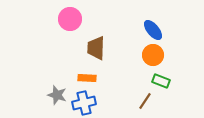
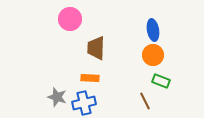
blue ellipse: rotated 30 degrees clockwise
orange rectangle: moved 3 px right
gray star: moved 2 px down
brown line: rotated 60 degrees counterclockwise
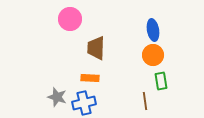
green rectangle: rotated 60 degrees clockwise
brown line: rotated 18 degrees clockwise
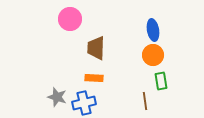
orange rectangle: moved 4 px right
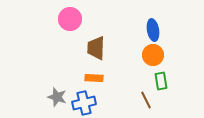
brown line: moved 1 px right, 1 px up; rotated 18 degrees counterclockwise
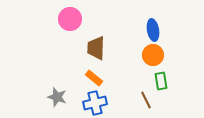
orange rectangle: rotated 36 degrees clockwise
blue cross: moved 11 px right
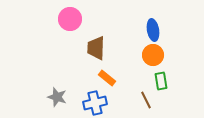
orange rectangle: moved 13 px right
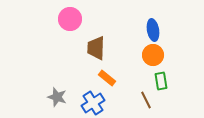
blue cross: moved 2 px left; rotated 20 degrees counterclockwise
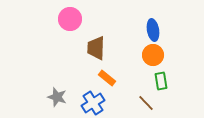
brown line: moved 3 px down; rotated 18 degrees counterclockwise
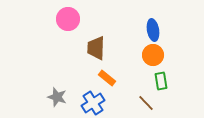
pink circle: moved 2 px left
